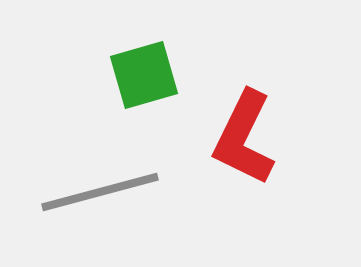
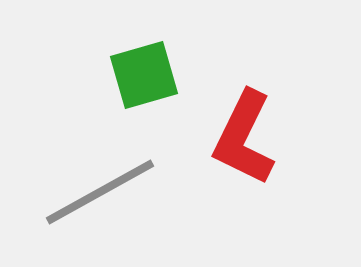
gray line: rotated 14 degrees counterclockwise
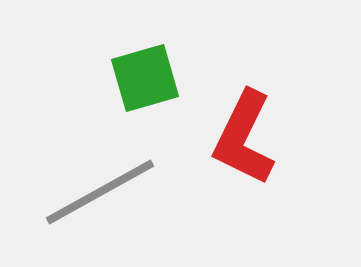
green square: moved 1 px right, 3 px down
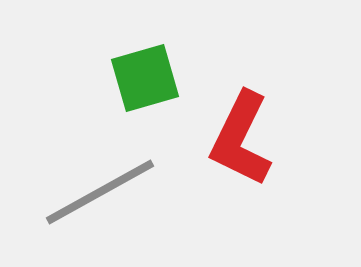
red L-shape: moved 3 px left, 1 px down
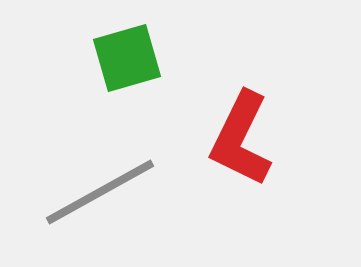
green square: moved 18 px left, 20 px up
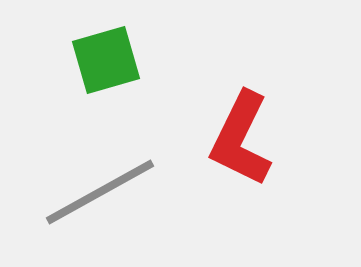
green square: moved 21 px left, 2 px down
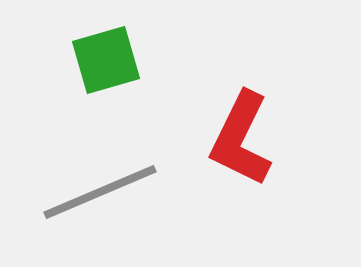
gray line: rotated 6 degrees clockwise
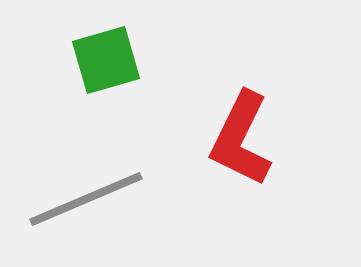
gray line: moved 14 px left, 7 px down
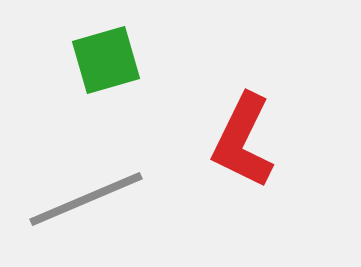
red L-shape: moved 2 px right, 2 px down
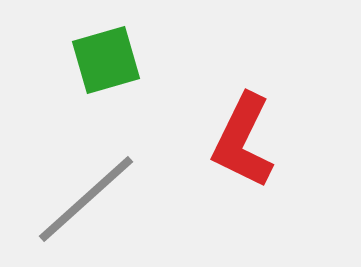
gray line: rotated 19 degrees counterclockwise
